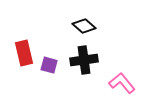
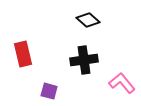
black diamond: moved 4 px right, 6 px up
red rectangle: moved 1 px left, 1 px down
purple square: moved 26 px down
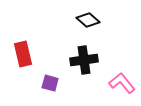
purple square: moved 1 px right, 8 px up
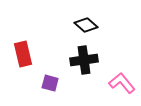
black diamond: moved 2 px left, 5 px down
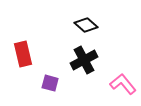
black cross: rotated 20 degrees counterclockwise
pink L-shape: moved 1 px right, 1 px down
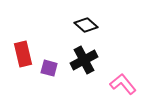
purple square: moved 1 px left, 15 px up
